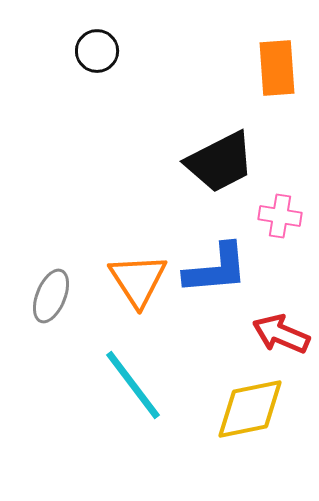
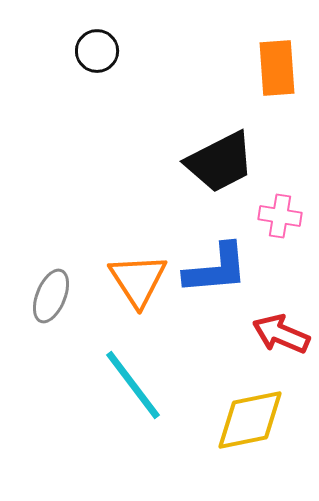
yellow diamond: moved 11 px down
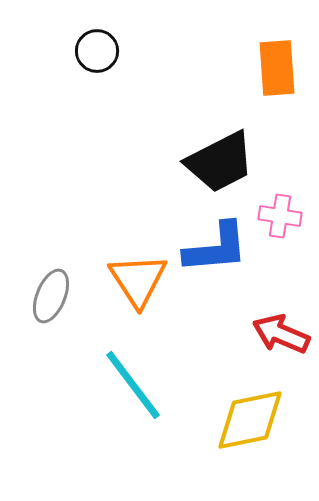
blue L-shape: moved 21 px up
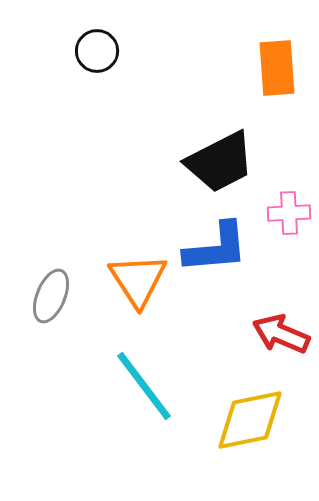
pink cross: moved 9 px right, 3 px up; rotated 12 degrees counterclockwise
cyan line: moved 11 px right, 1 px down
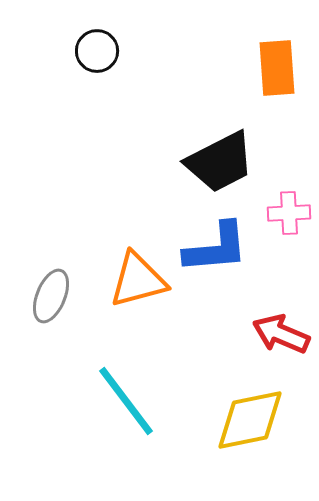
orange triangle: rotated 48 degrees clockwise
cyan line: moved 18 px left, 15 px down
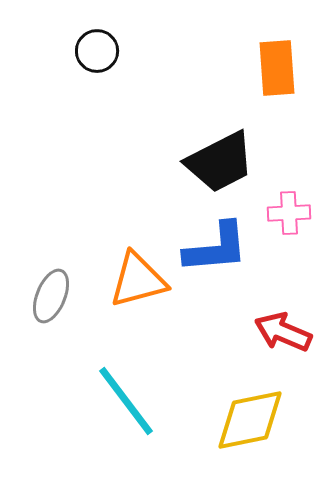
red arrow: moved 2 px right, 2 px up
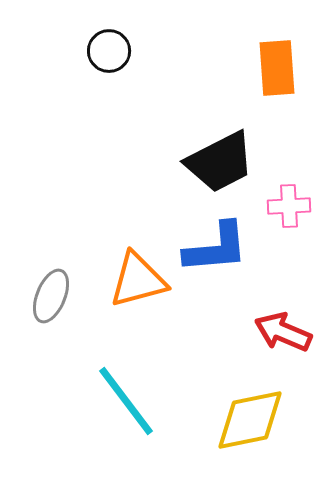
black circle: moved 12 px right
pink cross: moved 7 px up
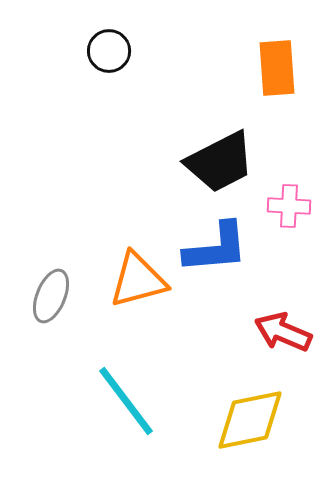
pink cross: rotated 6 degrees clockwise
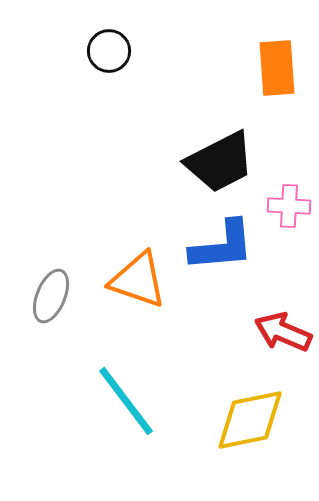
blue L-shape: moved 6 px right, 2 px up
orange triangle: rotated 34 degrees clockwise
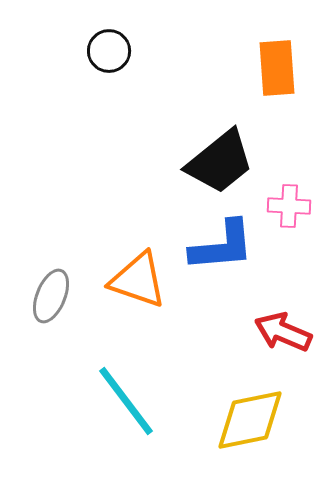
black trapezoid: rotated 12 degrees counterclockwise
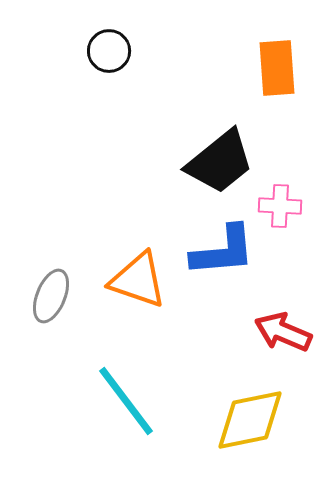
pink cross: moved 9 px left
blue L-shape: moved 1 px right, 5 px down
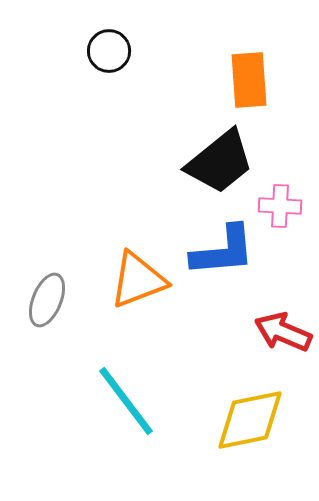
orange rectangle: moved 28 px left, 12 px down
orange triangle: rotated 40 degrees counterclockwise
gray ellipse: moved 4 px left, 4 px down
